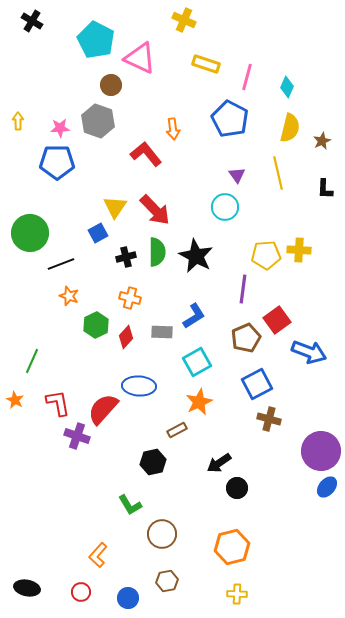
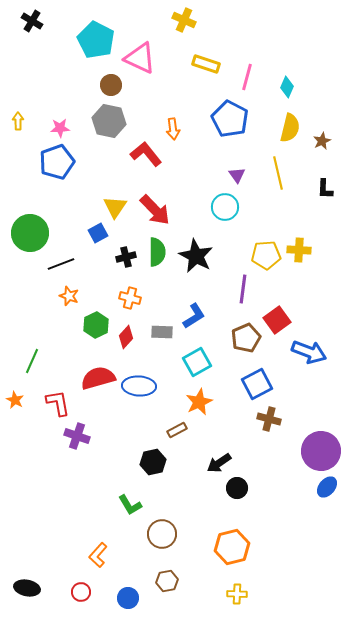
gray hexagon at (98, 121): moved 11 px right; rotated 8 degrees counterclockwise
blue pentagon at (57, 162): rotated 20 degrees counterclockwise
red semicircle at (103, 409): moved 5 px left, 31 px up; rotated 32 degrees clockwise
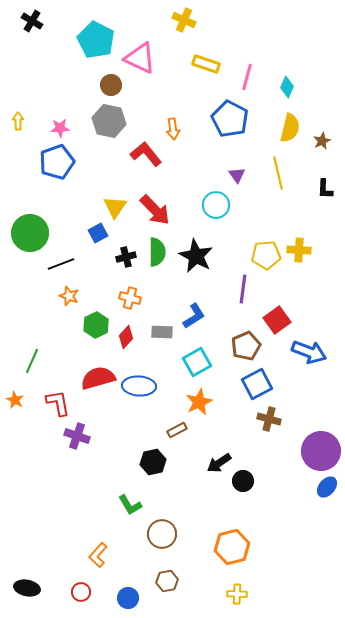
cyan circle at (225, 207): moved 9 px left, 2 px up
brown pentagon at (246, 338): moved 8 px down
black circle at (237, 488): moved 6 px right, 7 px up
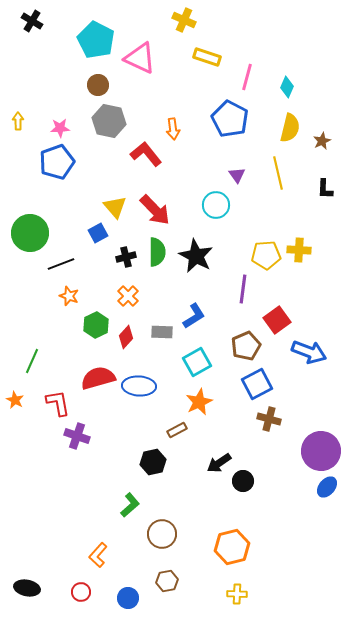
yellow rectangle at (206, 64): moved 1 px right, 7 px up
brown circle at (111, 85): moved 13 px left
yellow triangle at (115, 207): rotated 15 degrees counterclockwise
orange cross at (130, 298): moved 2 px left, 2 px up; rotated 30 degrees clockwise
green L-shape at (130, 505): rotated 100 degrees counterclockwise
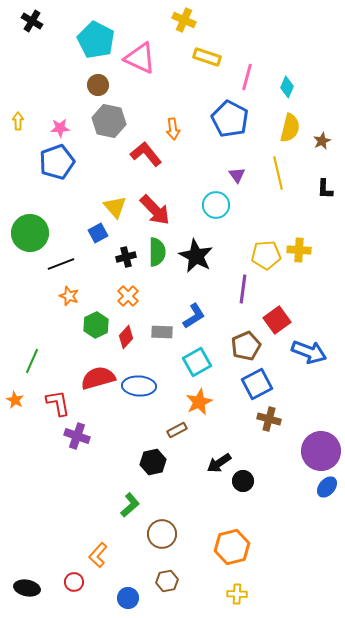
red circle at (81, 592): moved 7 px left, 10 px up
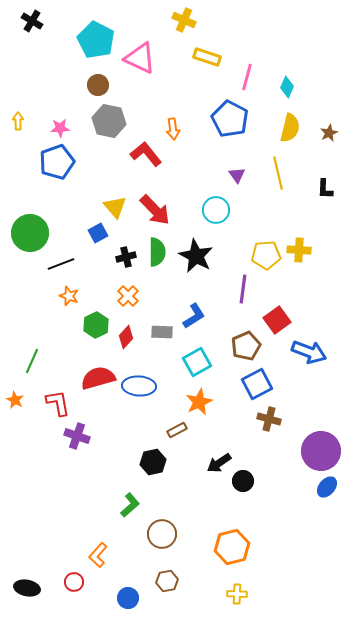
brown star at (322, 141): moved 7 px right, 8 px up
cyan circle at (216, 205): moved 5 px down
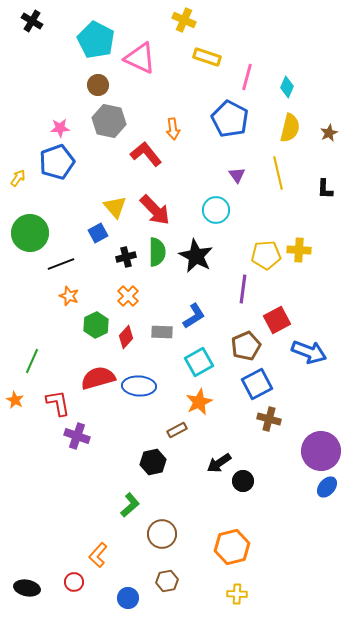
yellow arrow at (18, 121): moved 57 px down; rotated 36 degrees clockwise
red square at (277, 320): rotated 8 degrees clockwise
cyan square at (197, 362): moved 2 px right
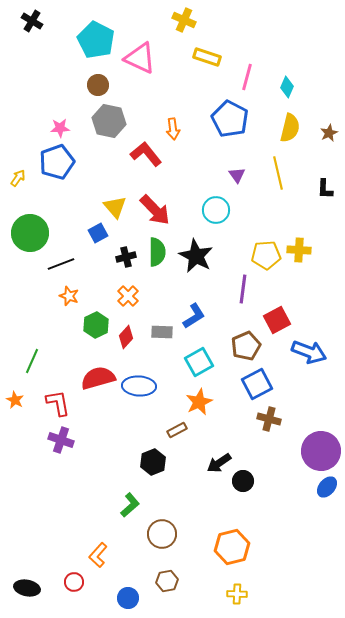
purple cross at (77, 436): moved 16 px left, 4 px down
black hexagon at (153, 462): rotated 10 degrees counterclockwise
